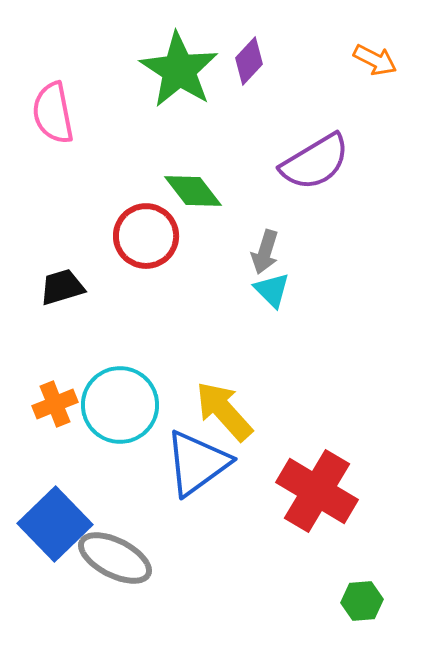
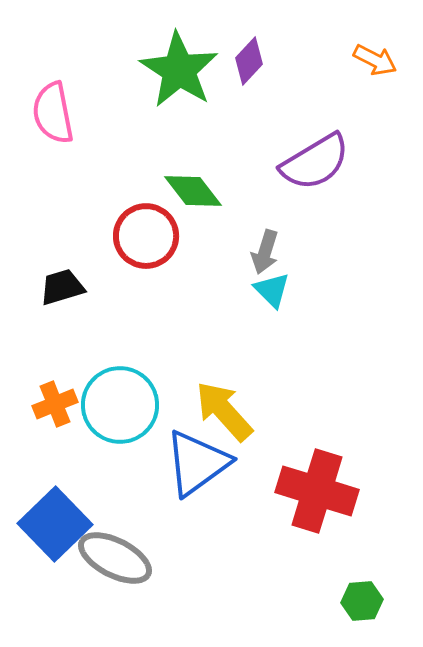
red cross: rotated 14 degrees counterclockwise
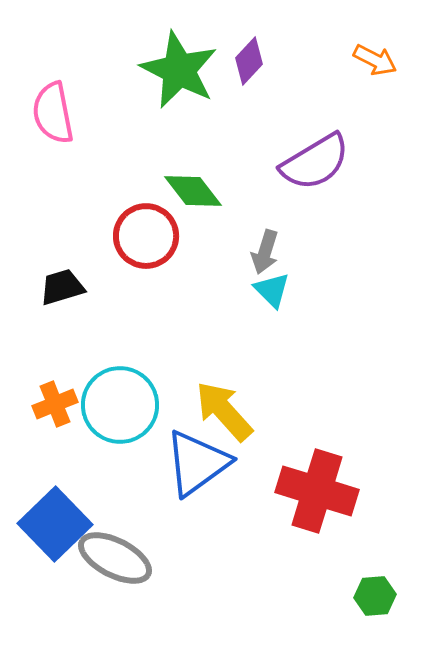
green star: rotated 6 degrees counterclockwise
green hexagon: moved 13 px right, 5 px up
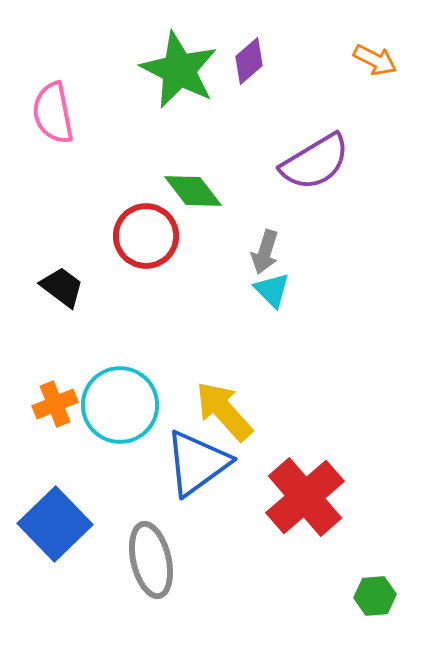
purple diamond: rotated 6 degrees clockwise
black trapezoid: rotated 54 degrees clockwise
red cross: moved 12 px left, 6 px down; rotated 32 degrees clockwise
gray ellipse: moved 36 px right, 2 px down; rotated 50 degrees clockwise
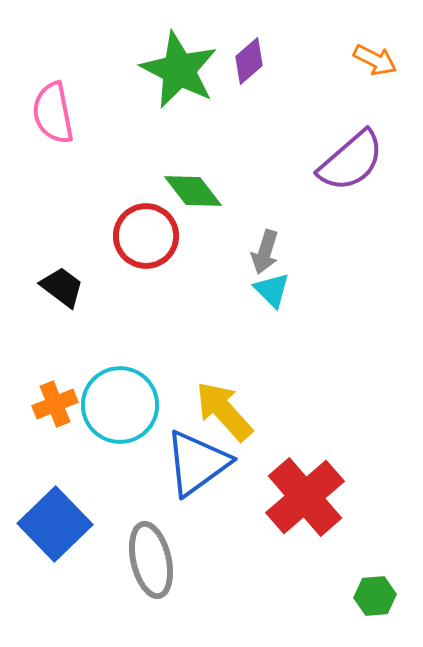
purple semicircle: moved 36 px right, 1 px up; rotated 10 degrees counterclockwise
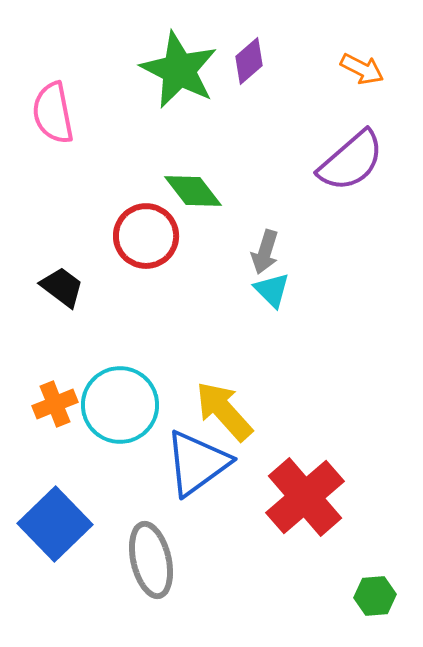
orange arrow: moved 13 px left, 9 px down
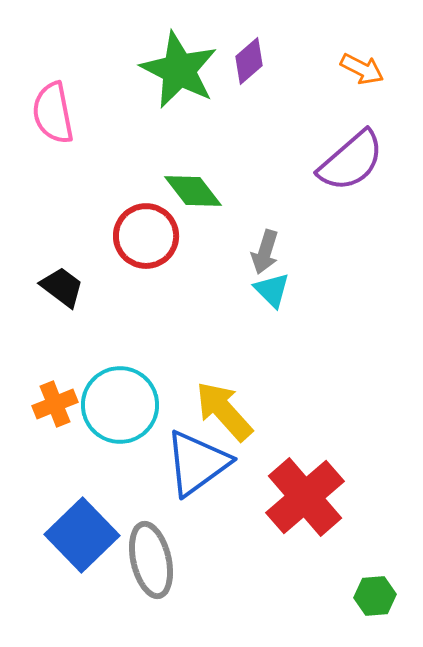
blue square: moved 27 px right, 11 px down
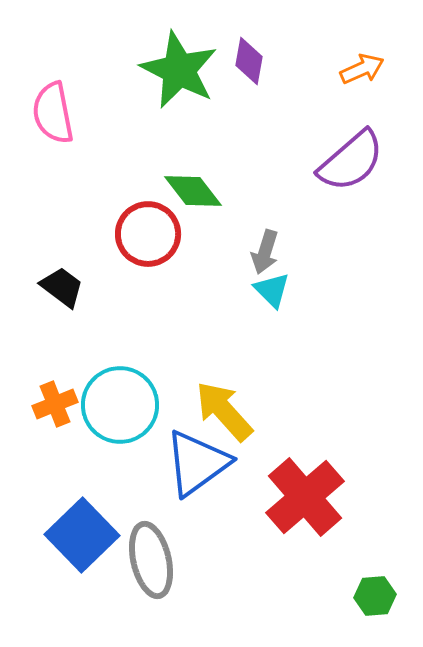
purple diamond: rotated 39 degrees counterclockwise
orange arrow: rotated 51 degrees counterclockwise
red circle: moved 2 px right, 2 px up
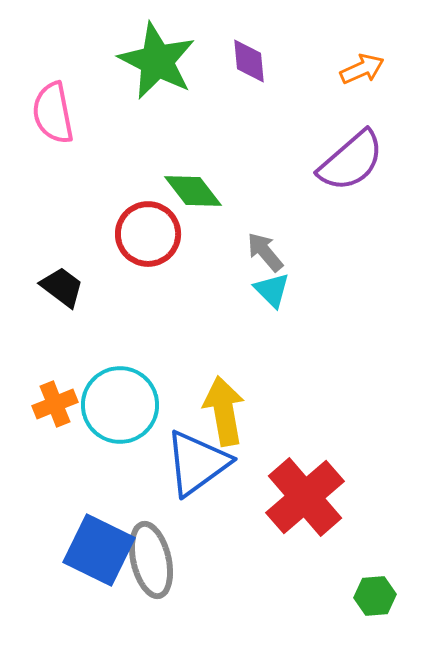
purple diamond: rotated 15 degrees counterclockwise
green star: moved 22 px left, 9 px up
gray arrow: rotated 123 degrees clockwise
yellow arrow: rotated 32 degrees clockwise
blue square: moved 17 px right, 15 px down; rotated 20 degrees counterclockwise
